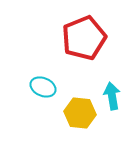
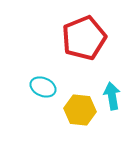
yellow hexagon: moved 3 px up
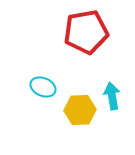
red pentagon: moved 2 px right, 6 px up; rotated 12 degrees clockwise
yellow hexagon: rotated 8 degrees counterclockwise
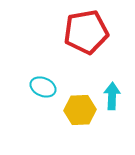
cyan arrow: rotated 12 degrees clockwise
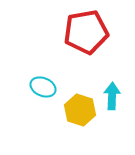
yellow hexagon: rotated 20 degrees clockwise
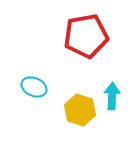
red pentagon: moved 4 px down
cyan ellipse: moved 9 px left
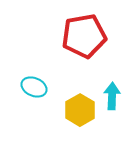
red pentagon: moved 2 px left
yellow hexagon: rotated 12 degrees clockwise
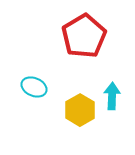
red pentagon: rotated 21 degrees counterclockwise
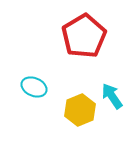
cyan arrow: rotated 36 degrees counterclockwise
yellow hexagon: rotated 8 degrees clockwise
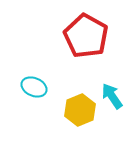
red pentagon: moved 2 px right; rotated 12 degrees counterclockwise
